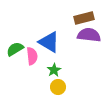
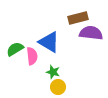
brown rectangle: moved 6 px left
purple semicircle: moved 2 px right, 2 px up
green star: moved 1 px left, 2 px down; rotated 24 degrees counterclockwise
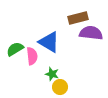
green star: moved 1 px left, 2 px down
yellow circle: moved 2 px right
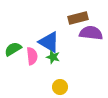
green semicircle: moved 2 px left
green star: moved 1 px right, 17 px up
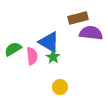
green star: rotated 16 degrees clockwise
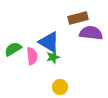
green star: rotated 24 degrees clockwise
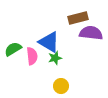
green star: moved 2 px right, 1 px down
yellow circle: moved 1 px right, 1 px up
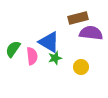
green semicircle: rotated 24 degrees counterclockwise
yellow circle: moved 20 px right, 19 px up
